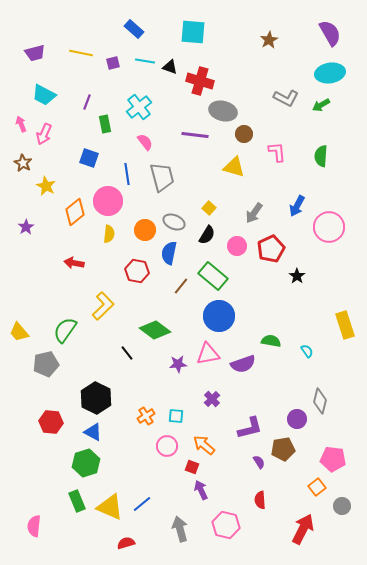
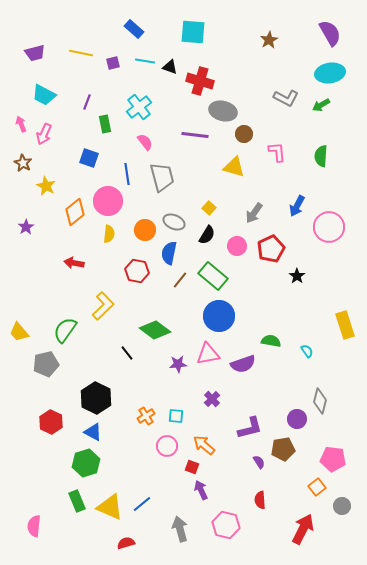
brown line at (181, 286): moved 1 px left, 6 px up
red hexagon at (51, 422): rotated 20 degrees clockwise
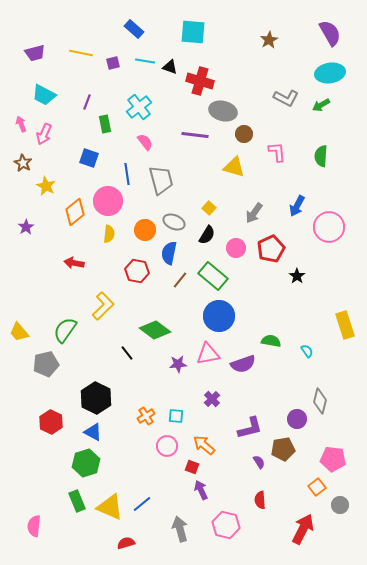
gray trapezoid at (162, 177): moved 1 px left, 3 px down
pink circle at (237, 246): moved 1 px left, 2 px down
gray circle at (342, 506): moved 2 px left, 1 px up
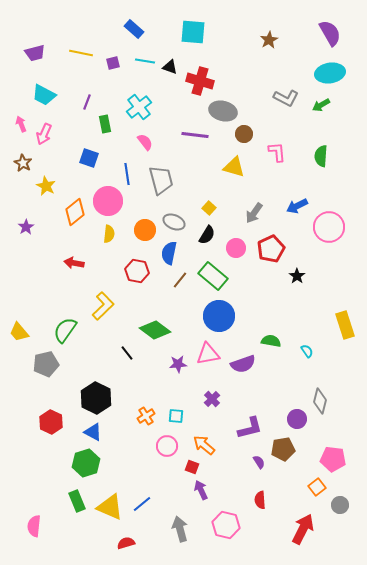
blue arrow at (297, 206): rotated 35 degrees clockwise
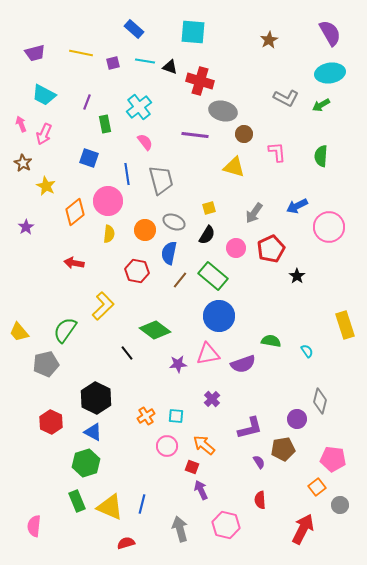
yellow square at (209, 208): rotated 32 degrees clockwise
blue line at (142, 504): rotated 36 degrees counterclockwise
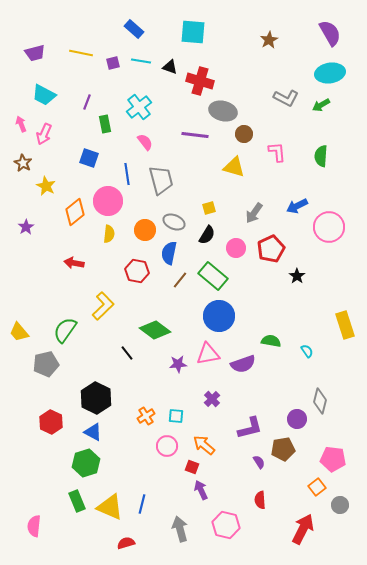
cyan line at (145, 61): moved 4 px left
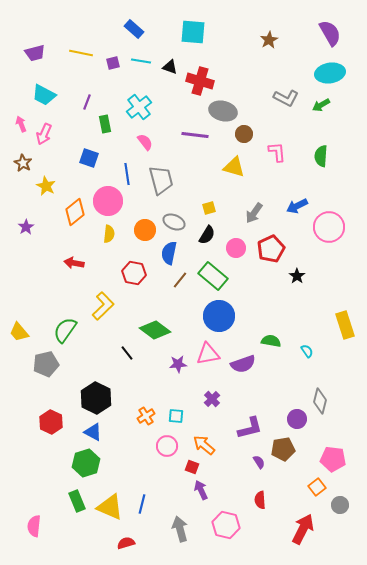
red hexagon at (137, 271): moved 3 px left, 2 px down
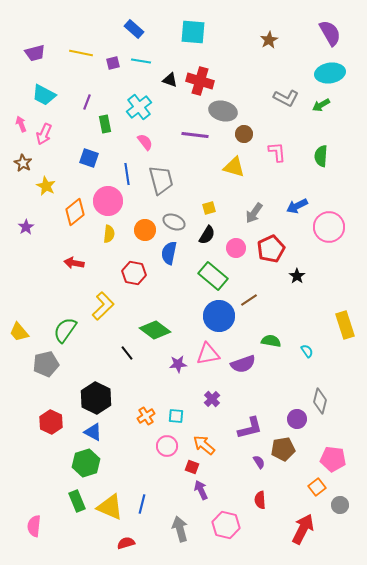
black triangle at (170, 67): moved 13 px down
brown line at (180, 280): moved 69 px right, 20 px down; rotated 18 degrees clockwise
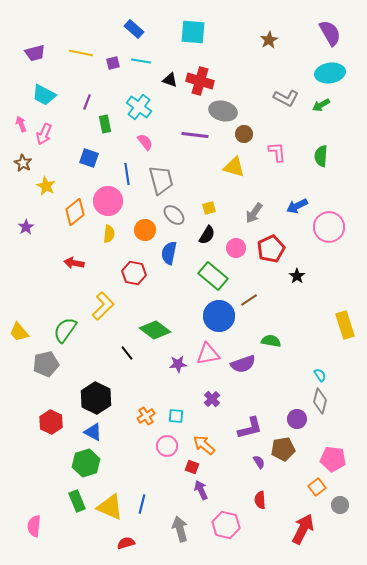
cyan cross at (139, 107): rotated 15 degrees counterclockwise
gray ellipse at (174, 222): moved 7 px up; rotated 20 degrees clockwise
cyan semicircle at (307, 351): moved 13 px right, 24 px down
